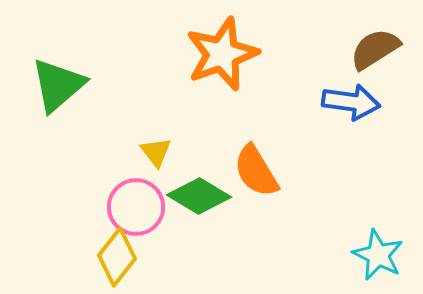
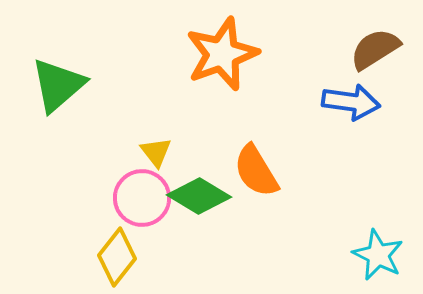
pink circle: moved 6 px right, 9 px up
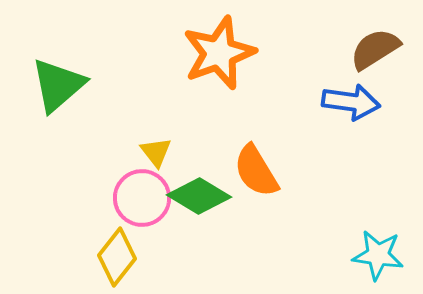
orange star: moved 3 px left, 1 px up
cyan star: rotated 18 degrees counterclockwise
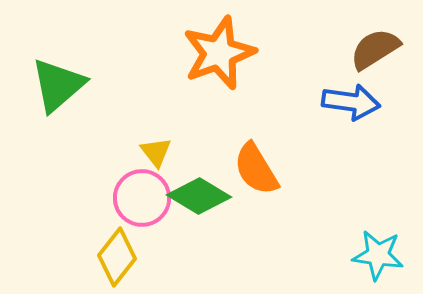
orange semicircle: moved 2 px up
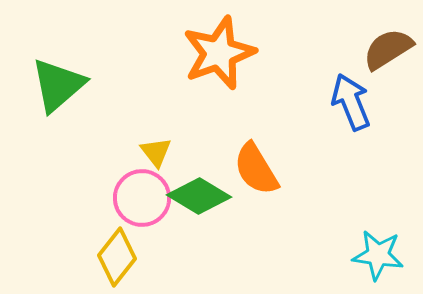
brown semicircle: moved 13 px right
blue arrow: rotated 120 degrees counterclockwise
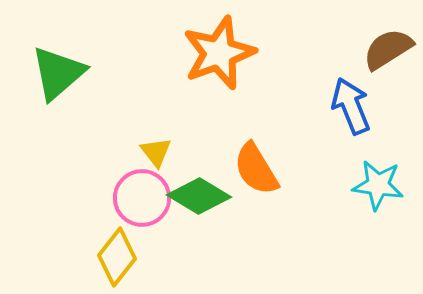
green triangle: moved 12 px up
blue arrow: moved 4 px down
cyan star: moved 70 px up
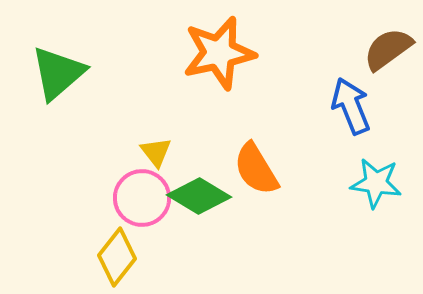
brown semicircle: rotated 4 degrees counterclockwise
orange star: rotated 8 degrees clockwise
cyan star: moved 2 px left, 2 px up
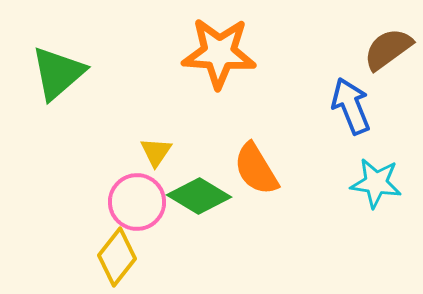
orange star: rotated 16 degrees clockwise
yellow triangle: rotated 12 degrees clockwise
pink circle: moved 5 px left, 4 px down
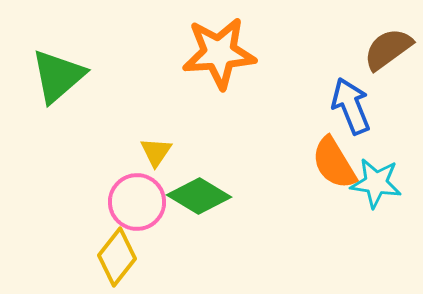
orange star: rotated 8 degrees counterclockwise
green triangle: moved 3 px down
orange semicircle: moved 78 px right, 6 px up
